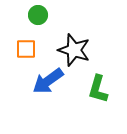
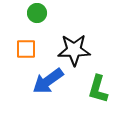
green circle: moved 1 px left, 2 px up
black star: rotated 20 degrees counterclockwise
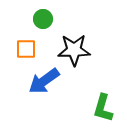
green circle: moved 6 px right, 6 px down
blue arrow: moved 4 px left
green L-shape: moved 5 px right, 19 px down
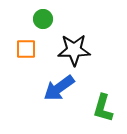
blue arrow: moved 15 px right, 7 px down
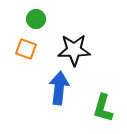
green circle: moved 7 px left
orange square: rotated 20 degrees clockwise
blue arrow: rotated 132 degrees clockwise
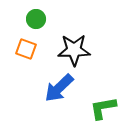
blue arrow: rotated 140 degrees counterclockwise
green L-shape: rotated 64 degrees clockwise
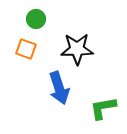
black star: moved 3 px right, 1 px up
blue arrow: rotated 64 degrees counterclockwise
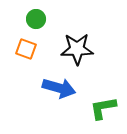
blue arrow: rotated 56 degrees counterclockwise
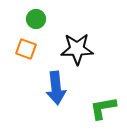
blue arrow: moved 3 px left; rotated 68 degrees clockwise
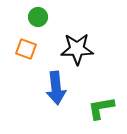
green circle: moved 2 px right, 2 px up
green L-shape: moved 2 px left
